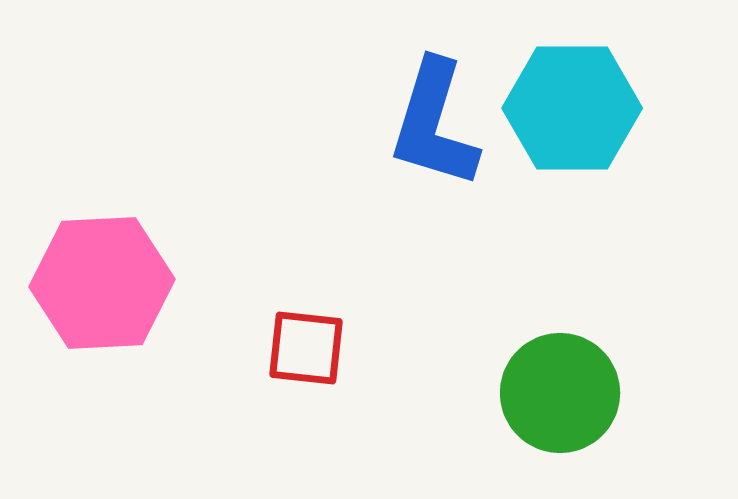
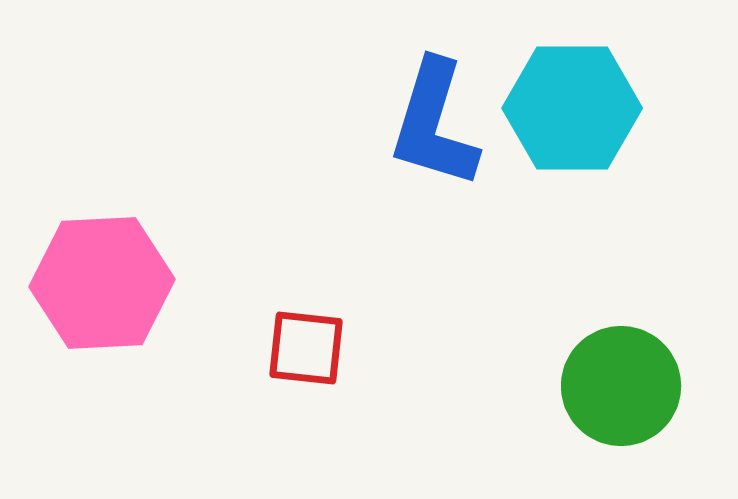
green circle: moved 61 px right, 7 px up
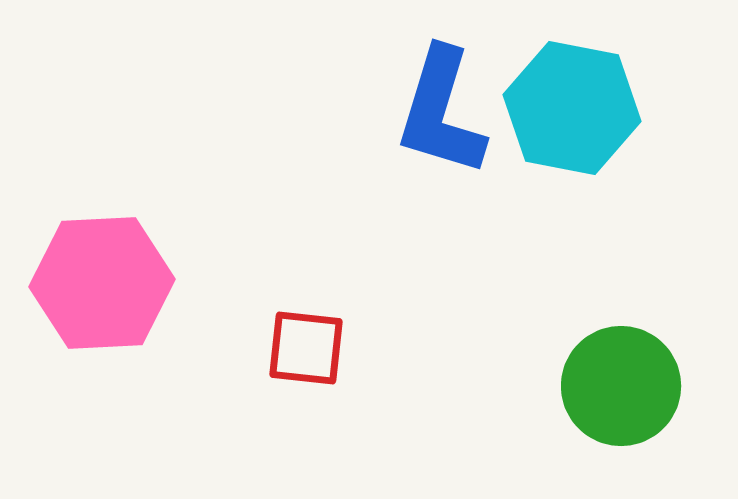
cyan hexagon: rotated 11 degrees clockwise
blue L-shape: moved 7 px right, 12 px up
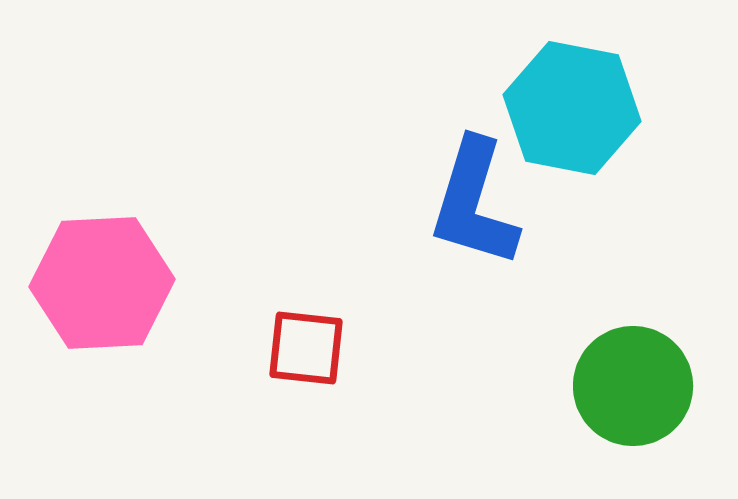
blue L-shape: moved 33 px right, 91 px down
green circle: moved 12 px right
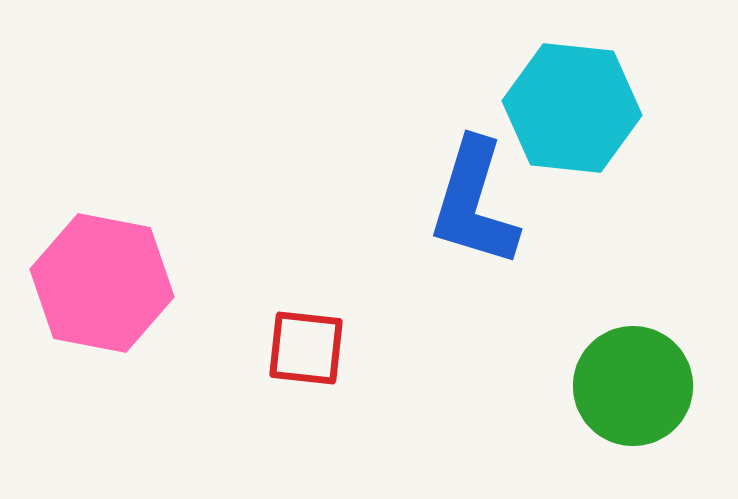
cyan hexagon: rotated 5 degrees counterclockwise
pink hexagon: rotated 14 degrees clockwise
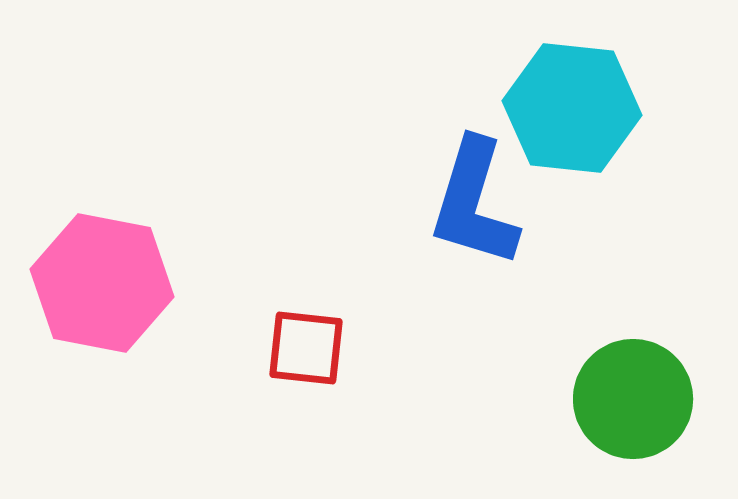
green circle: moved 13 px down
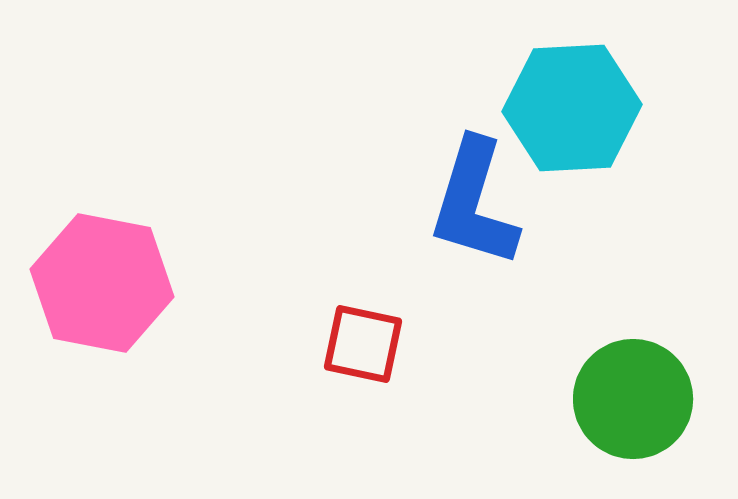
cyan hexagon: rotated 9 degrees counterclockwise
red square: moved 57 px right, 4 px up; rotated 6 degrees clockwise
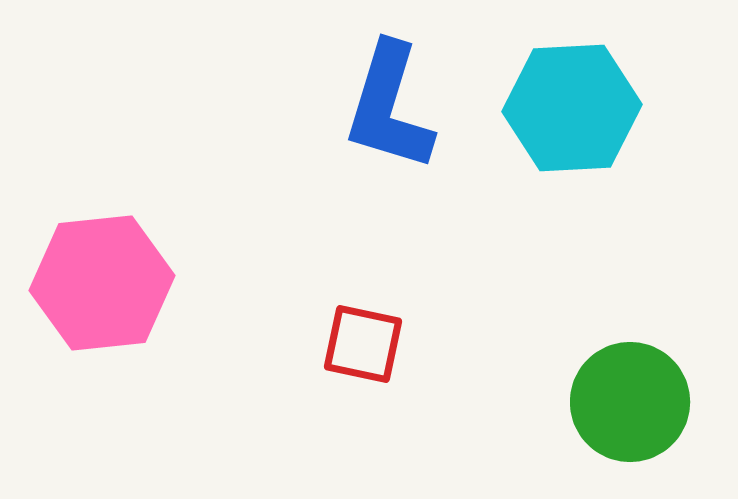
blue L-shape: moved 85 px left, 96 px up
pink hexagon: rotated 17 degrees counterclockwise
green circle: moved 3 px left, 3 px down
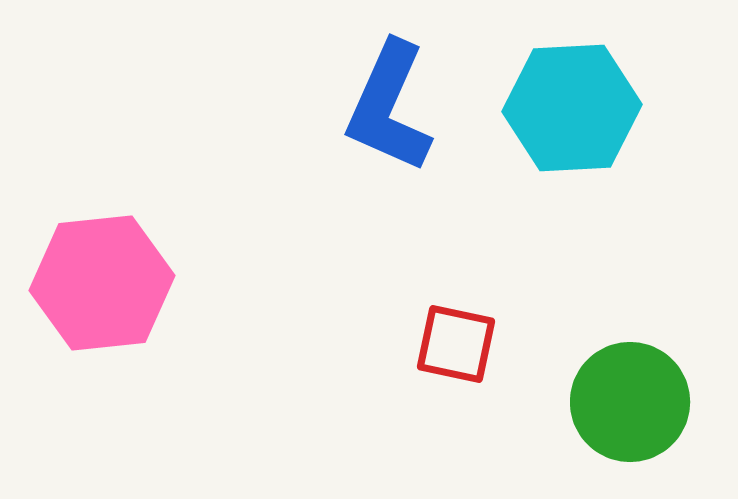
blue L-shape: rotated 7 degrees clockwise
red square: moved 93 px right
